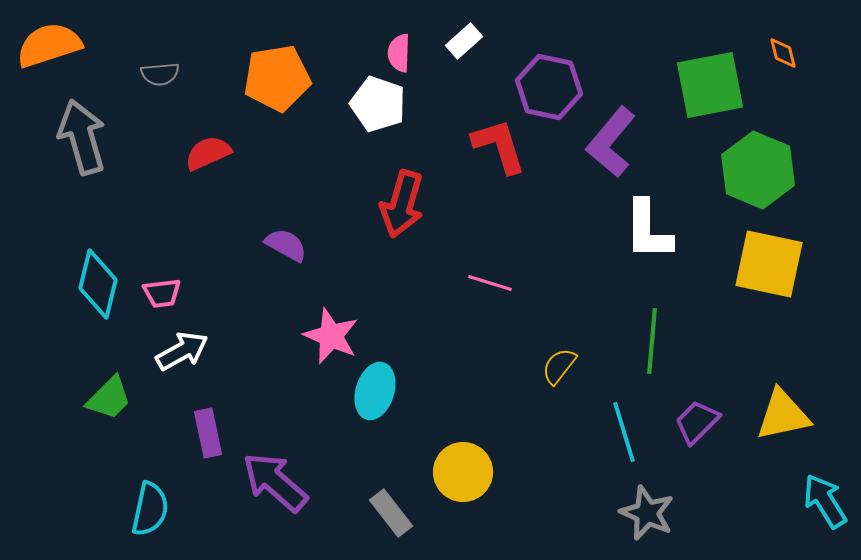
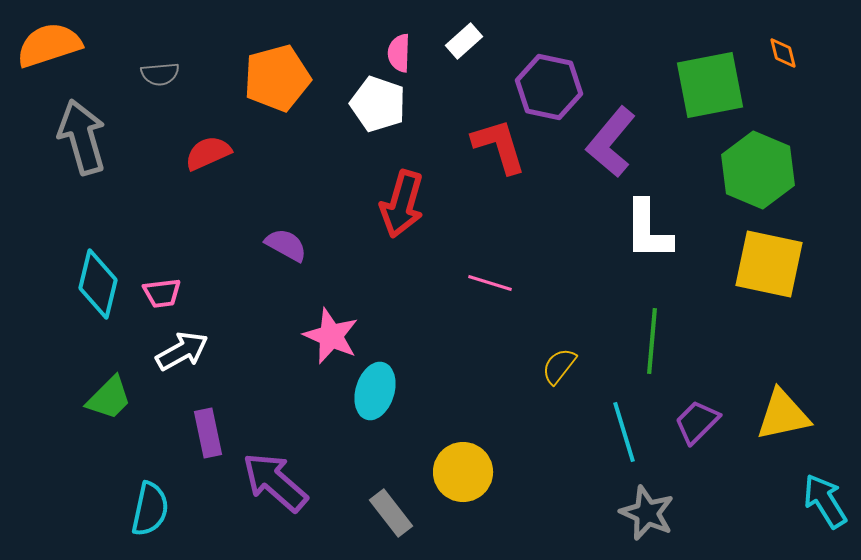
orange pentagon: rotated 6 degrees counterclockwise
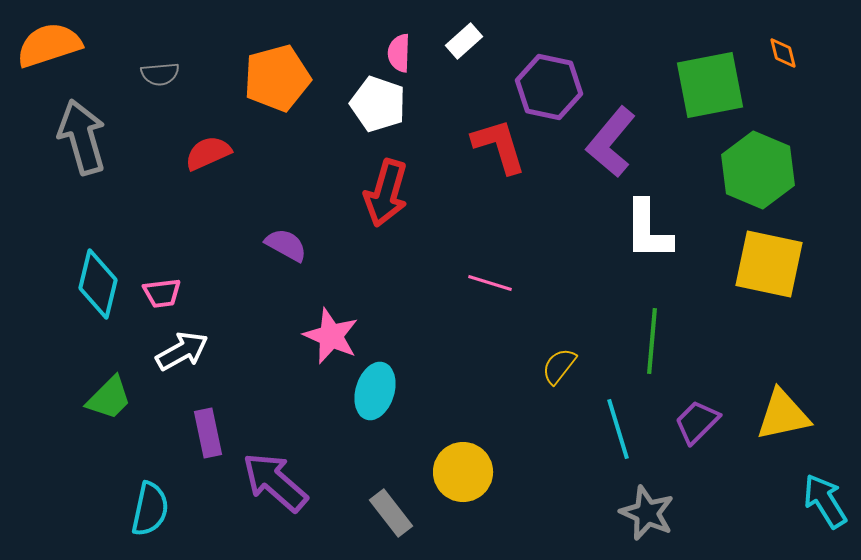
red arrow: moved 16 px left, 11 px up
cyan line: moved 6 px left, 3 px up
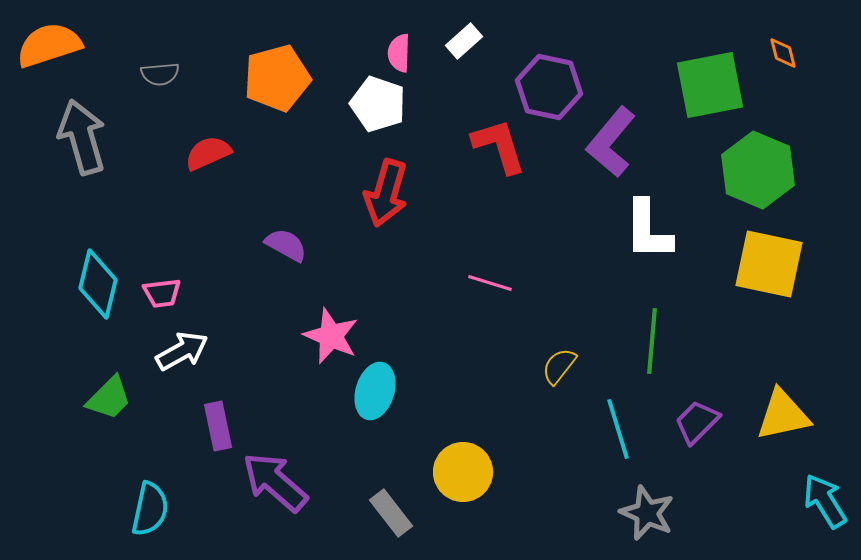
purple rectangle: moved 10 px right, 7 px up
